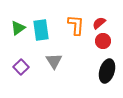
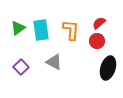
orange L-shape: moved 5 px left, 5 px down
red circle: moved 6 px left
gray triangle: moved 1 px down; rotated 30 degrees counterclockwise
black ellipse: moved 1 px right, 3 px up
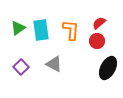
gray triangle: moved 2 px down
black ellipse: rotated 10 degrees clockwise
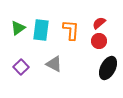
cyan rectangle: rotated 15 degrees clockwise
red circle: moved 2 px right
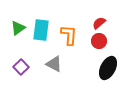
orange L-shape: moved 2 px left, 5 px down
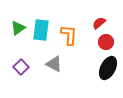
red circle: moved 7 px right, 1 px down
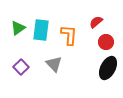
red semicircle: moved 3 px left, 1 px up
gray triangle: rotated 18 degrees clockwise
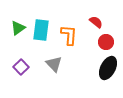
red semicircle: rotated 80 degrees clockwise
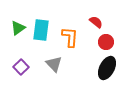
orange L-shape: moved 1 px right, 2 px down
black ellipse: moved 1 px left
